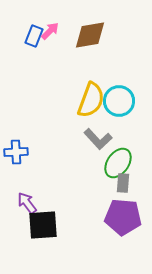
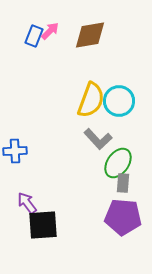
blue cross: moved 1 px left, 1 px up
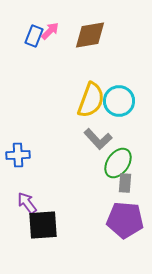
blue cross: moved 3 px right, 4 px down
gray rectangle: moved 2 px right
purple pentagon: moved 2 px right, 3 px down
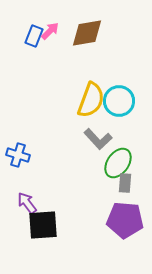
brown diamond: moved 3 px left, 2 px up
blue cross: rotated 20 degrees clockwise
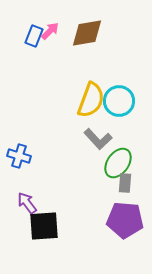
blue cross: moved 1 px right, 1 px down
black square: moved 1 px right, 1 px down
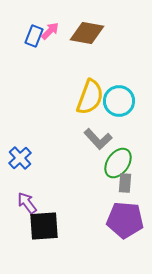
brown diamond: rotated 20 degrees clockwise
yellow semicircle: moved 1 px left, 3 px up
blue cross: moved 1 px right, 2 px down; rotated 30 degrees clockwise
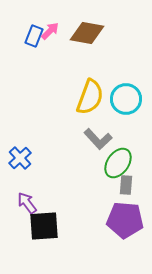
cyan circle: moved 7 px right, 2 px up
gray rectangle: moved 1 px right, 2 px down
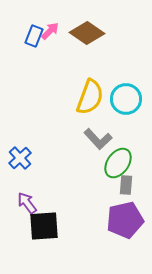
brown diamond: rotated 24 degrees clockwise
purple pentagon: rotated 18 degrees counterclockwise
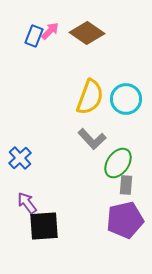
gray L-shape: moved 6 px left
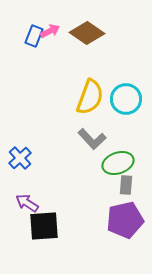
pink arrow: rotated 18 degrees clockwise
green ellipse: rotated 36 degrees clockwise
purple arrow: rotated 20 degrees counterclockwise
